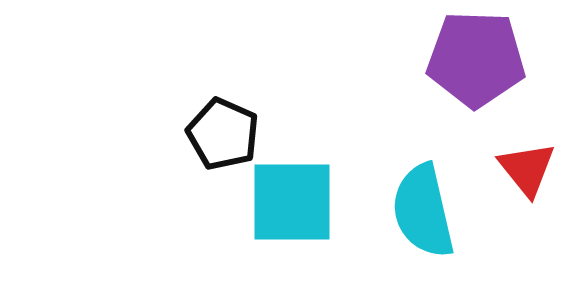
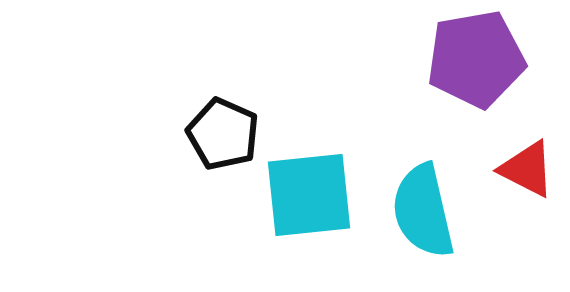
purple pentagon: rotated 12 degrees counterclockwise
red triangle: rotated 24 degrees counterclockwise
cyan square: moved 17 px right, 7 px up; rotated 6 degrees counterclockwise
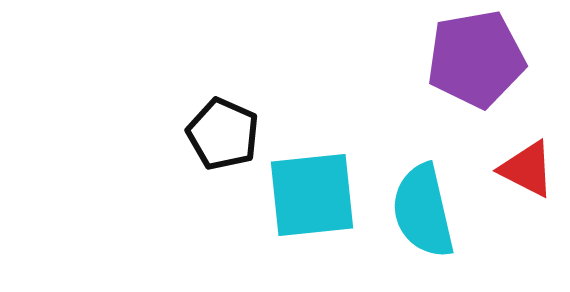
cyan square: moved 3 px right
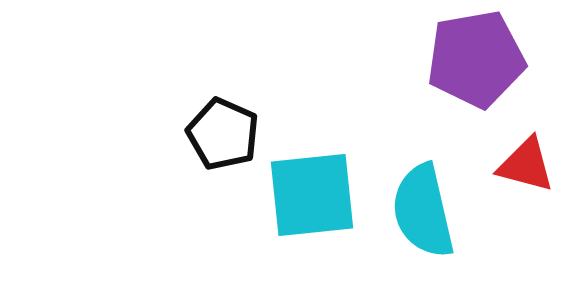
red triangle: moved 1 px left, 4 px up; rotated 12 degrees counterclockwise
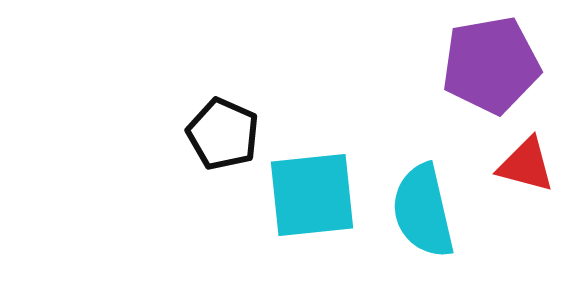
purple pentagon: moved 15 px right, 6 px down
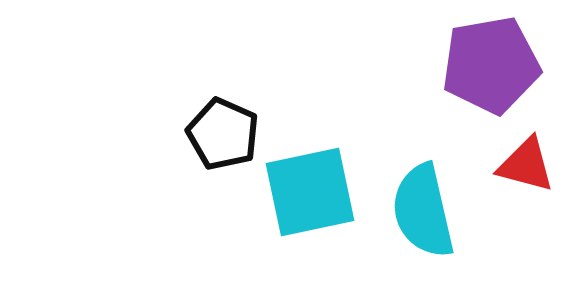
cyan square: moved 2 px left, 3 px up; rotated 6 degrees counterclockwise
